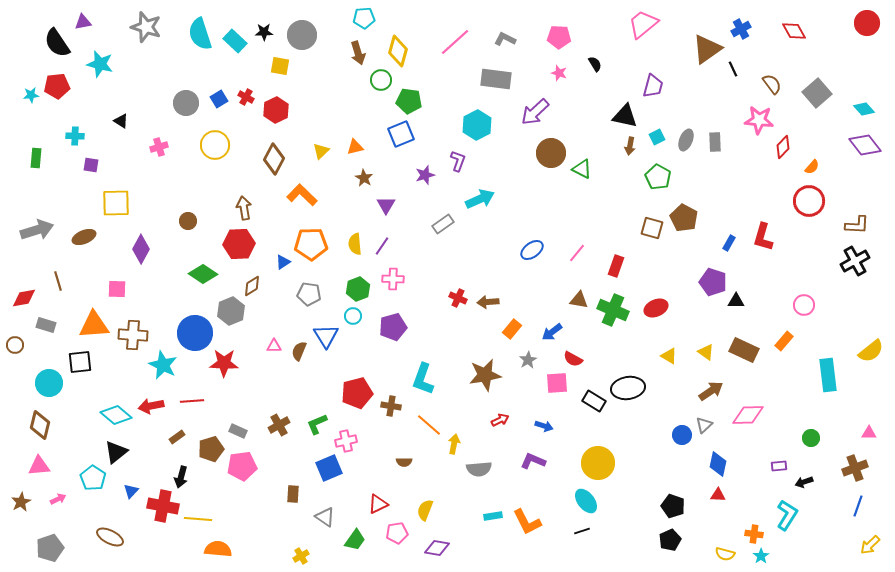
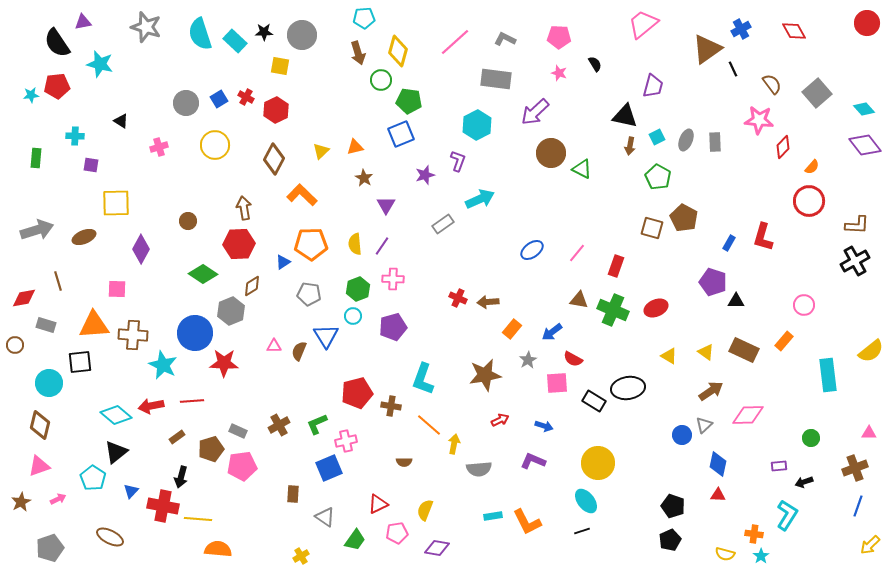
pink triangle at (39, 466): rotated 15 degrees counterclockwise
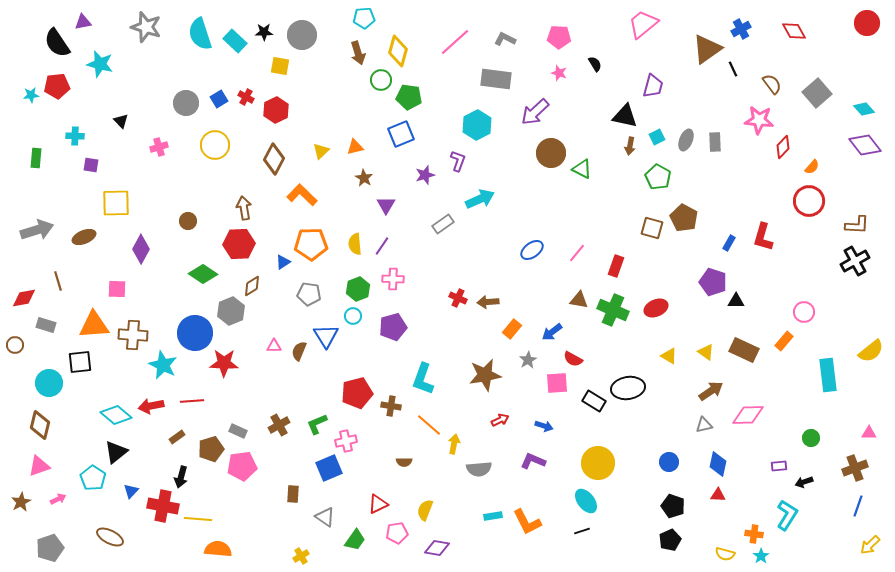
green pentagon at (409, 101): moved 4 px up
black triangle at (121, 121): rotated 14 degrees clockwise
pink circle at (804, 305): moved 7 px down
gray triangle at (704, 425): rotated 30 degrees clockwise
blue circle at (682, 435): moved 13 px left, 27 px down
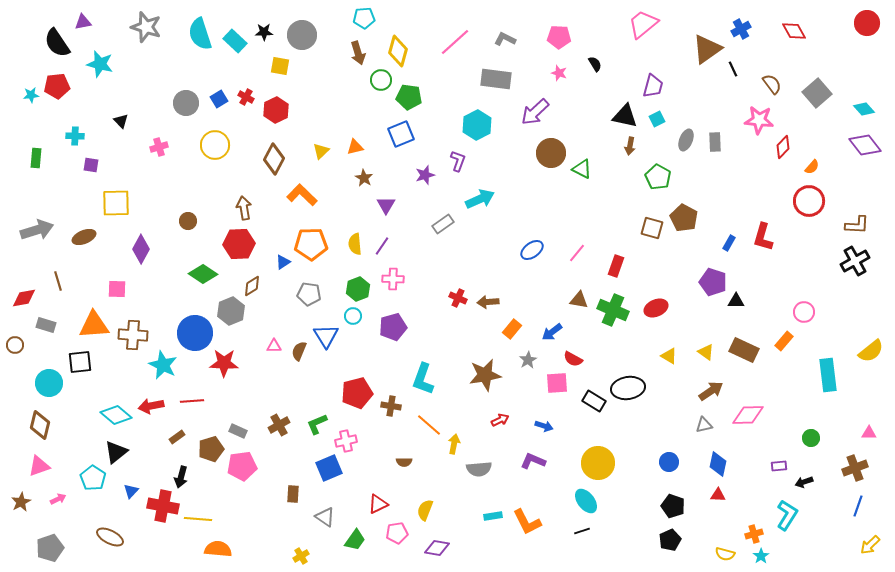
cyan square at (657, 137): moved 18 px up
orange cross at (754, 534): rotated 24 degrees counterclockwise
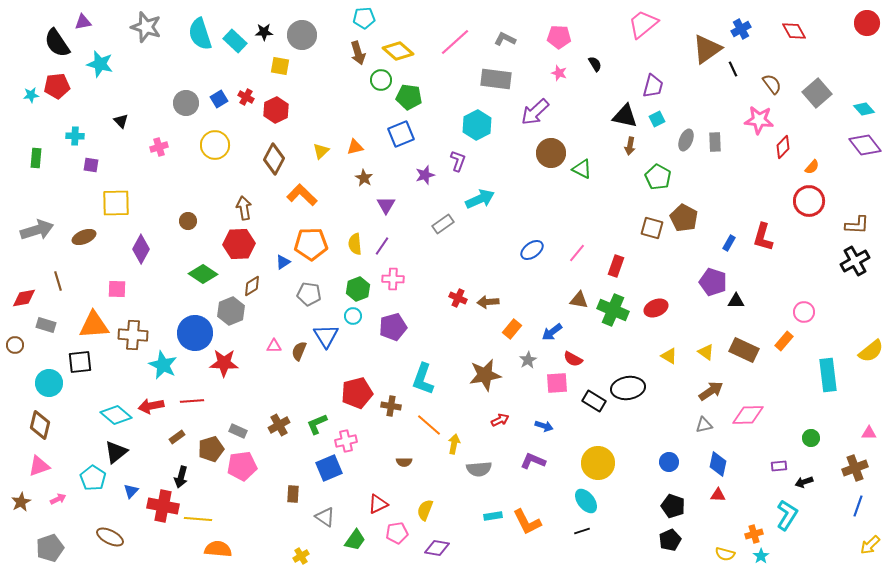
yellow diamond at (398, 51): rotated 64 degrees counterclockwise
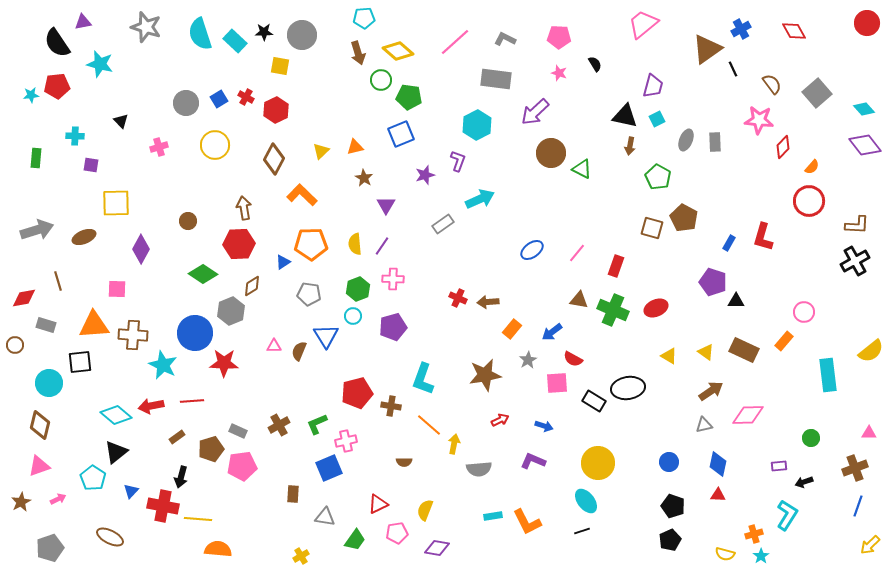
gray triangle at (325, 517): rotated 25 degrees counterclockwise
